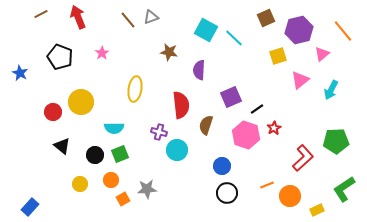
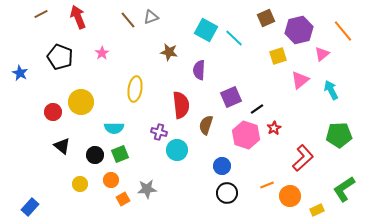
cyan arrow at (331, 90): rotated 126 degrees clockwise
green pentagon at (336, 141): moved 3 px right, 6 px up
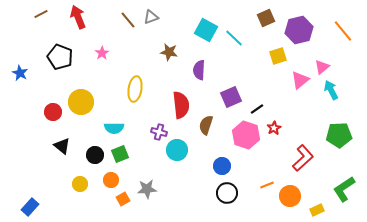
pink triangle at (322, 54): moved 13 px down
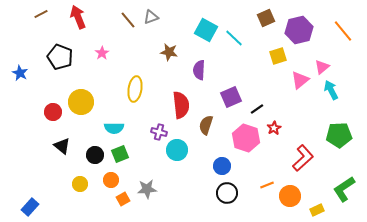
pink hexagon at (246, 135): moved 3 px down
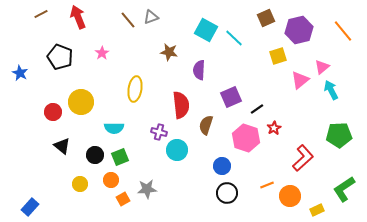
green square at (120, 154): moved 3 px down
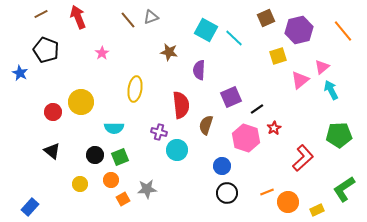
black pentagon at (60, 57): moved 14 px left, 7 px up
black triangle at (62, 146): moved 10 px left, 5 px down
orange line at (267, 185): moved 7 px down
orange circle at (290, 196): moved 2 px left, 6 px down
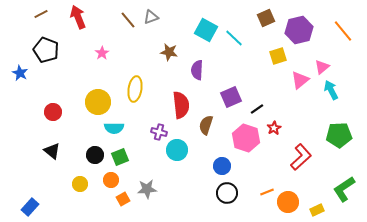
purple semicircle at (199, 70): moved 2 px left
yellow circle at (81, 102): moved 17 px right
red L-shape at (303, 158): moved 2 px left, 1 px up
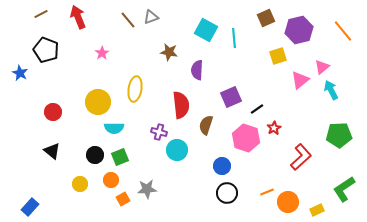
cyan line at (234, 38): rotated 42 degrees clockwise
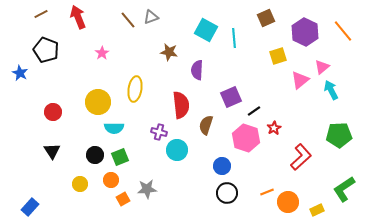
purple hexagon at (299, 30): moved 6 px right, 2 px down; rotated 20 degrees counterclockwise
black line at (257, 109): moved 3 px left, 2 px down
black triangle at (52, 151): rotated 18 degrees clockwise
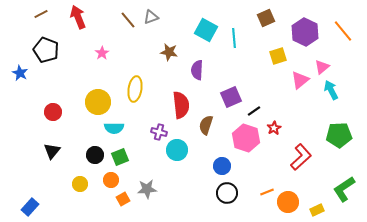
black triangle at (52, 151): rotated 12 degrees clockwise
